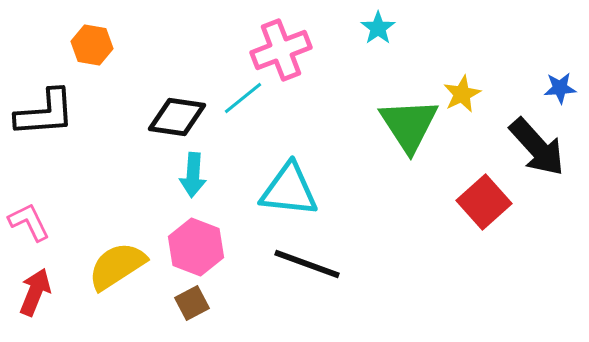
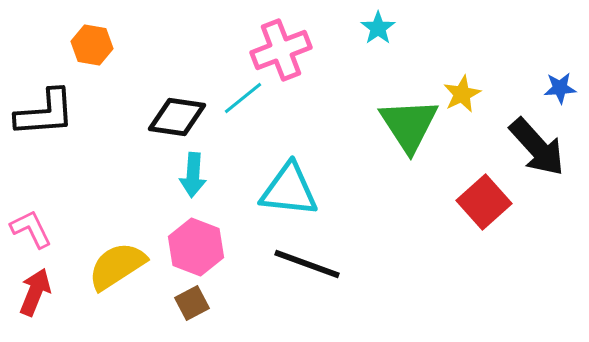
pink L-shape: moved 2 px right, 7 px down
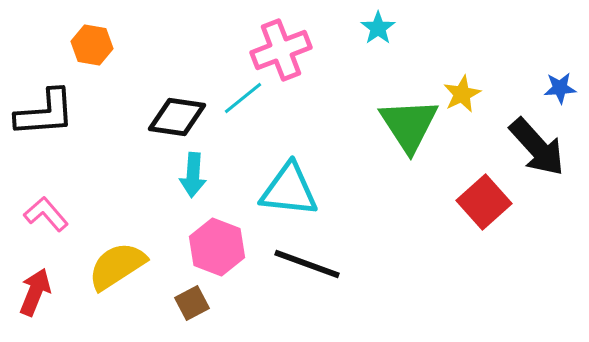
pink L-shape: moved 15 px right, 15 px up; rotated 15 degrees counterclockwise
pink hexagon: moved 21 px right
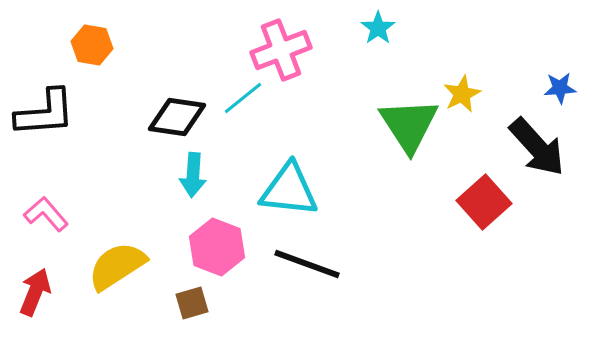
brown square: rotated 12 degrees clockwise
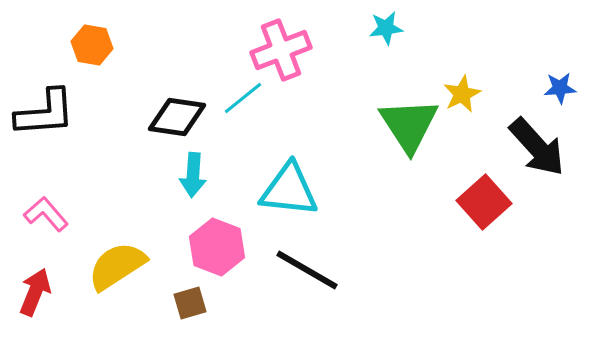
cyan star: moved 8 px right; rotated 28 degrees clockwise
black line: moved 6 px down; rotated 10 degrees clockwise
brown square: moved 2 px left
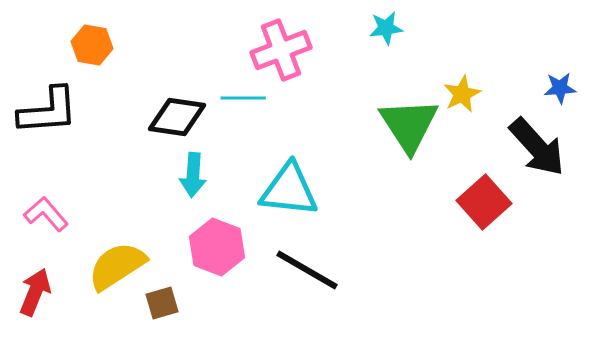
cyan line: rotated 39 degrees clockwise
black L-shape: moved 3 px right, 2 px up
brown square: moved 28 px left
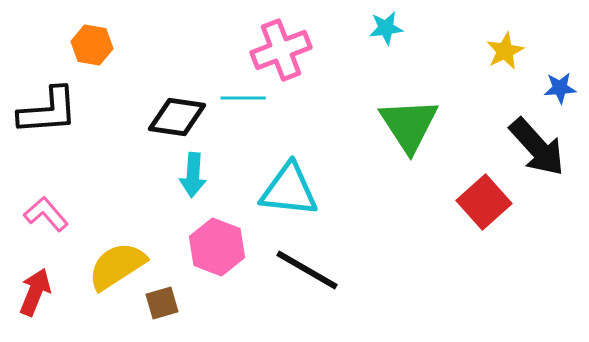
yellow star: moved 43 px right, 43 px up
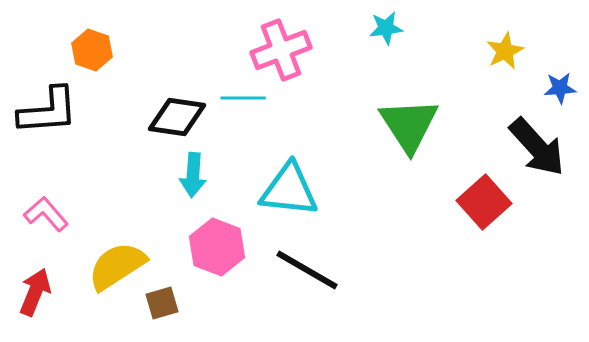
orange hexagon: moved 5 px down; rotated 9 degrees clockwise
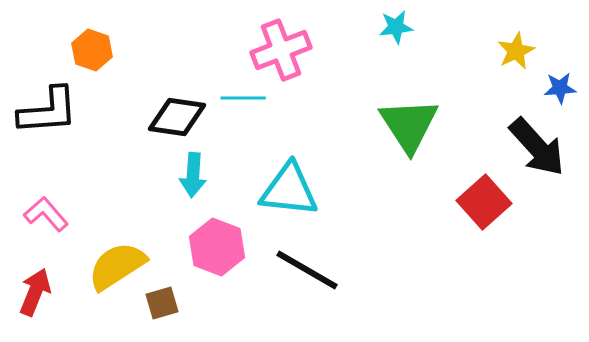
cyan star: moved 10 px right, 1 px up
yellow star: moved 11 px right
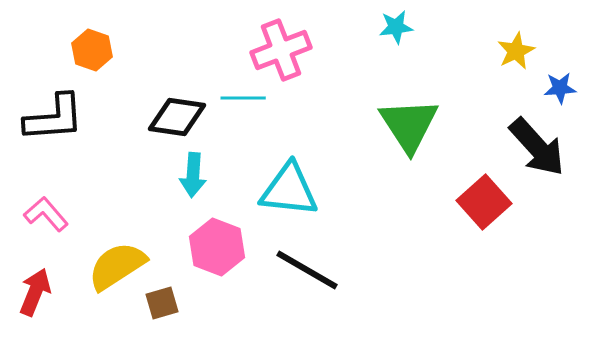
black L-shape: moved 6 px right, 7 px down
